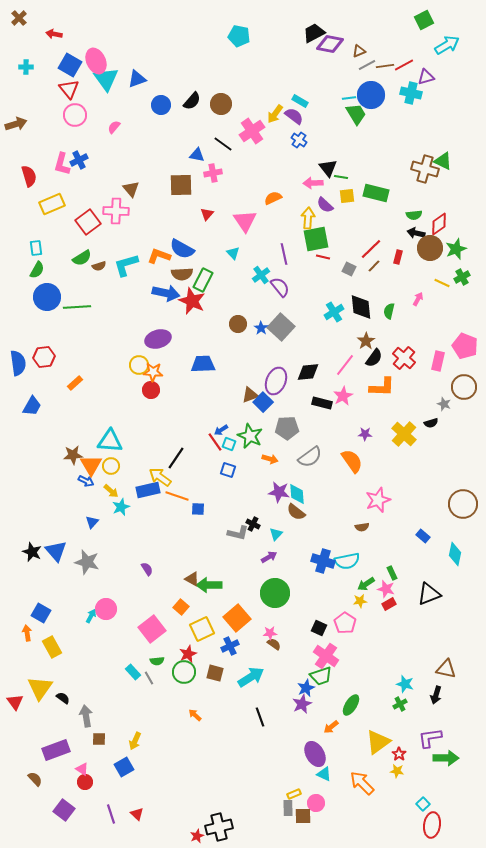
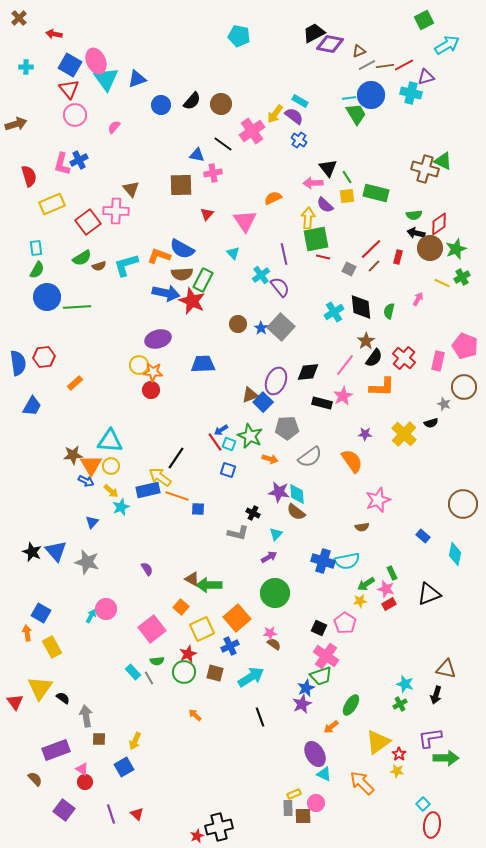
green line at (341, 177): moved 6 px right; rotated 48 degrees clockwise
black cross at (253, 524): moved 11 px up
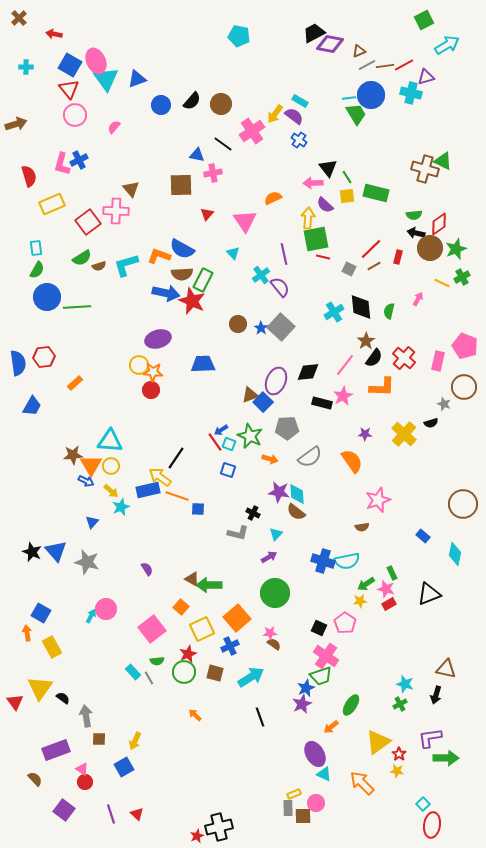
brown line at (374, 266): rotated 16 degrees clockwise
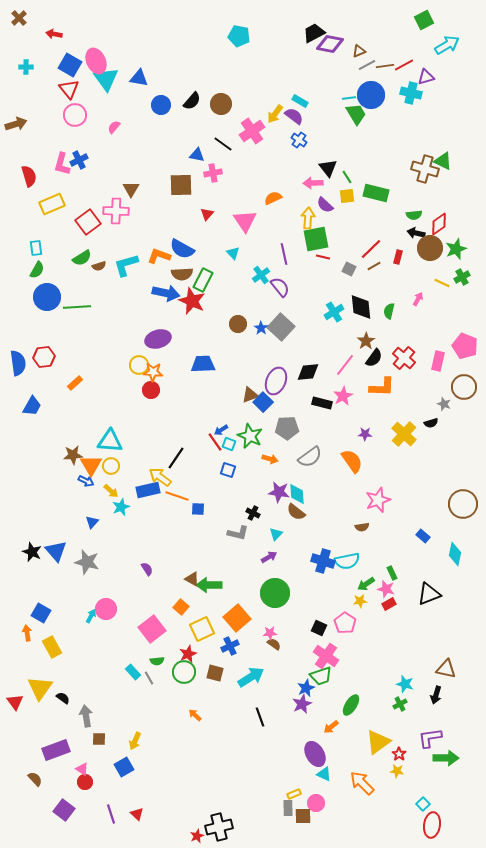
blue triangle at (137, 79): moved 2 px right, 1 px up; rotated 30 degrees clockwise
brown triangle at (131, 189): rotated 12 degrees clockwise
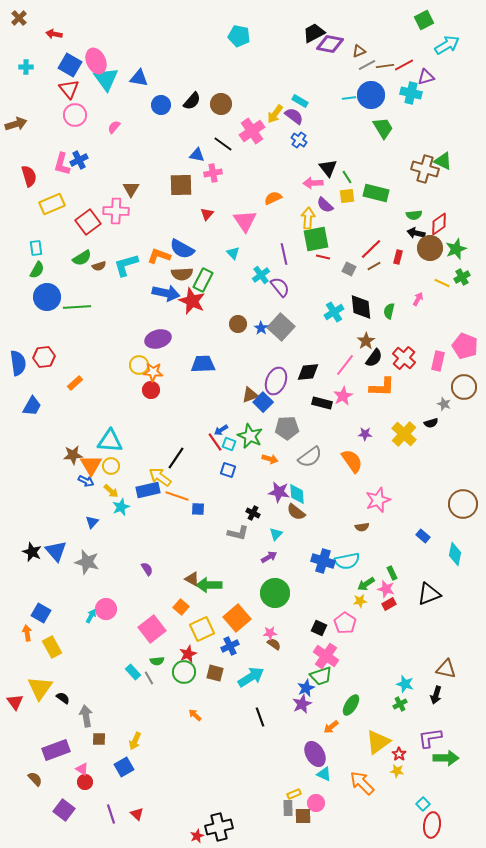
green trapezoid at (356, 114): moved 27 px right, 14 px down
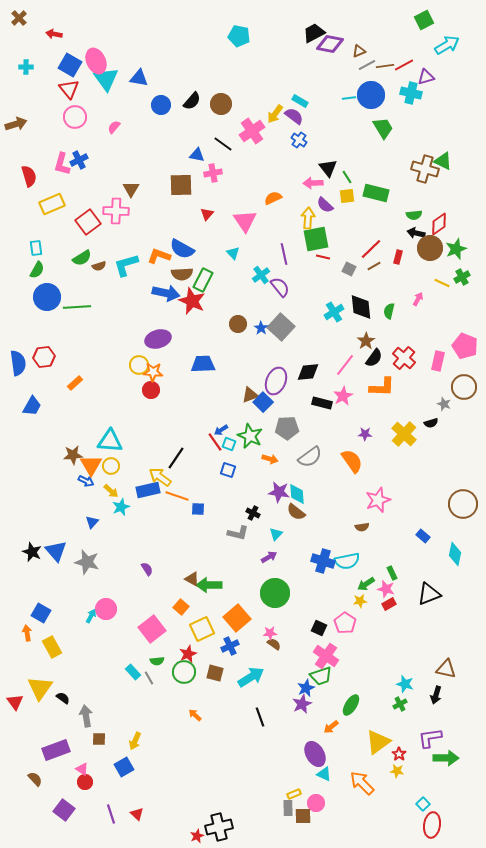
pink circle at (75, 115): moved 2 px down
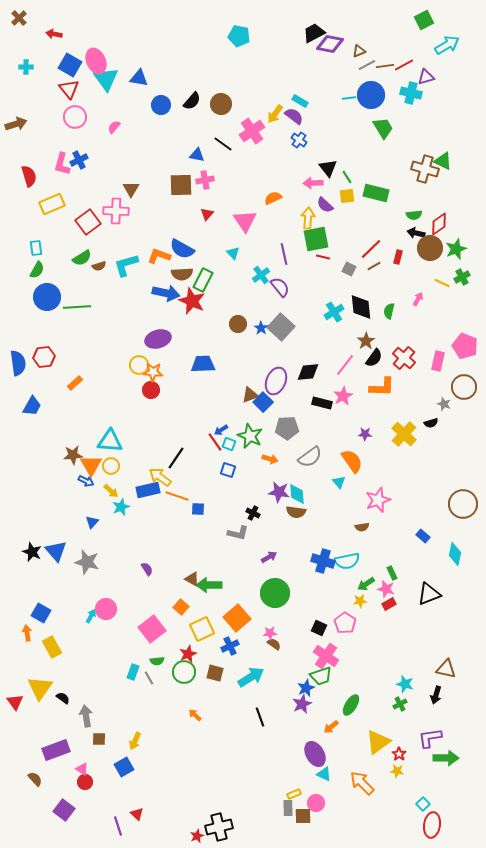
pink cross at (213, 173): moved 8 px left, 7 px down
brown semicircle at (296, 512): rotated 30 degrees counterclockwise
cyan triangle at (276, 534): moved 63 px right, 52 px up; rotated 24 degrees counterclockwise
cyan rectangle at (133, 672): rotated 63 degrees clockwise
purple line at (111, 814): moved 7 px right, 12 px down
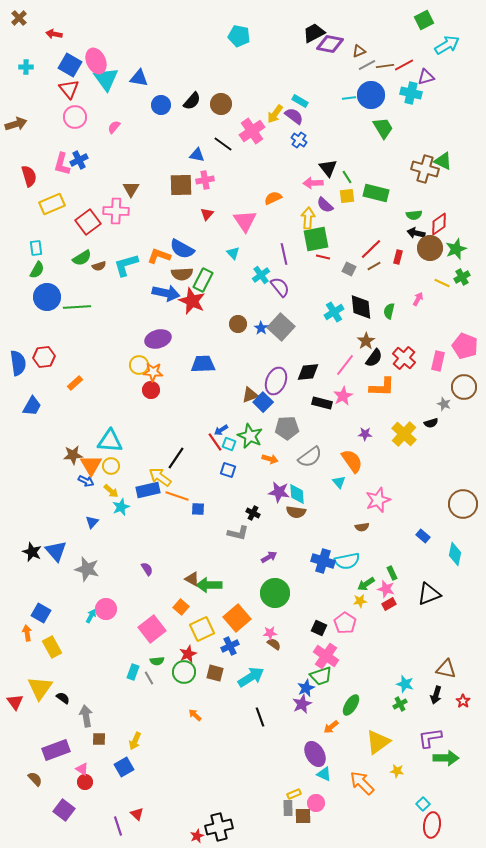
gray star at (87, 562): moved 7 px down
red star at (399, 754): moved 64 px right, 53 px up
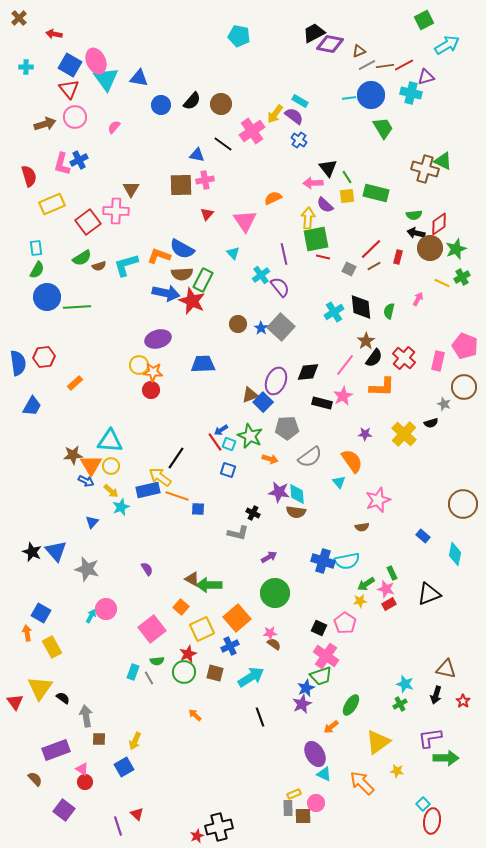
brown arrow at (16, 124): moved 29 px right
red ellipse at (432, 825): moved 4 px up
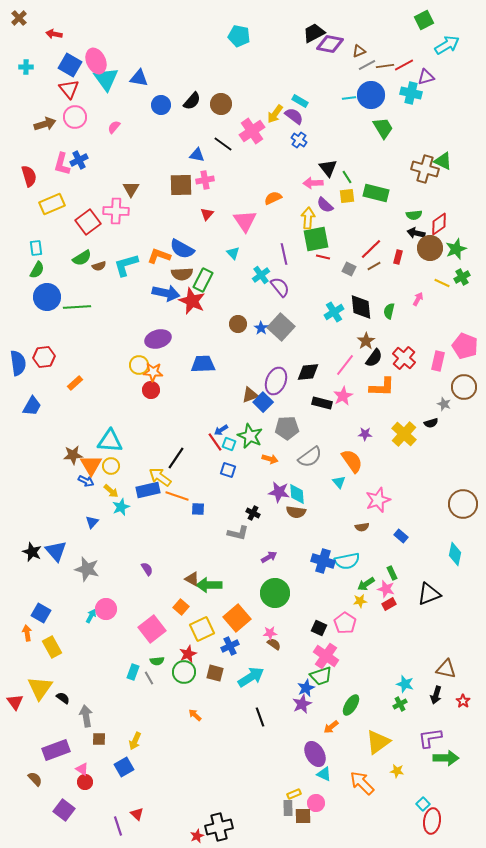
blue rectangle at (423, 536): moved 22 px left
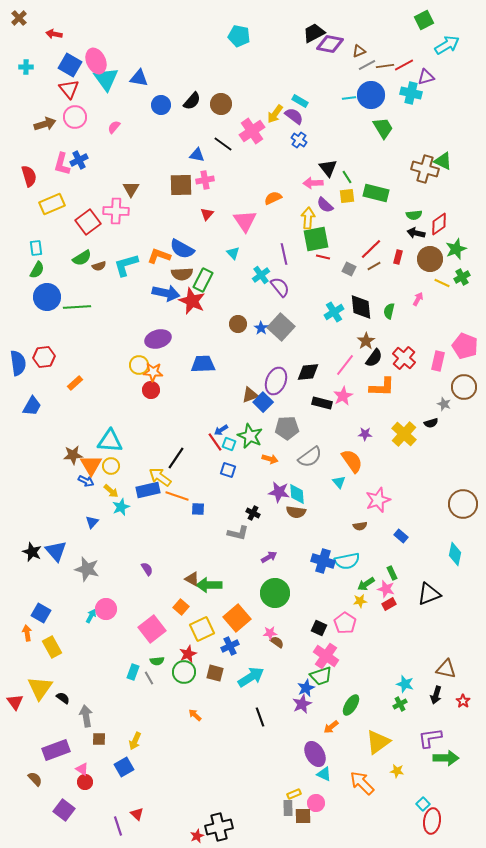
brown circle at (430, 248): moved 11 px down
brown semicircle at (362, 527): moved 2 px left, 1 px up
brown semicircle at (274, 644): moved 3 px right, 2 px up
